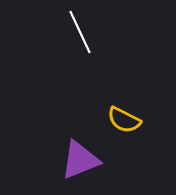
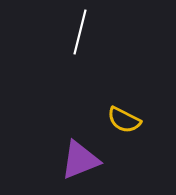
white line: rotated 39 degrees clockwise
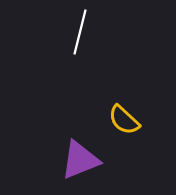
yellow semicircle: rotated 16 degrees clockwise
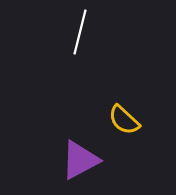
purple triangle: rotated 6 degrees counterclockwise
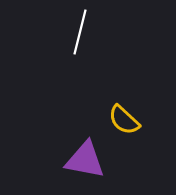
purple triangle: moved 5 px right; rotated 39 degrees clockwise
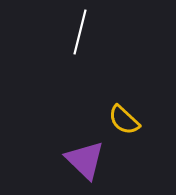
purple triangle: rotated 33 degrees clockwise
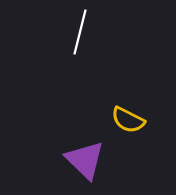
yellow semicircle: moved 4 px right; rotated 16 degrees counterclockwise
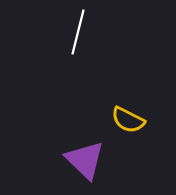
white line: moved 2 px left
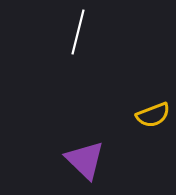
yellow semicircle: moved 25 px right, 5 px up; rotated 48 degrees counterclockwise
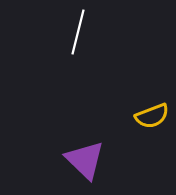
yellow semicircle: moved 1 px left, 1 px down
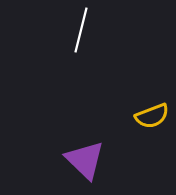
white line: moved 3 px right, 2 px up
